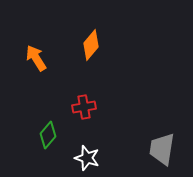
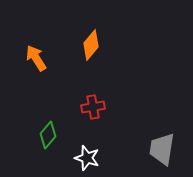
red cross: moved 9 px right
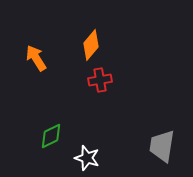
red cross: moved 7 px right, 27 px up
green diamond: moved 3 px right, 1 px down; rotated 24 degrees clockwise
gray trapezoid: moved 3 px up
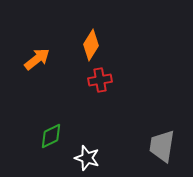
orange diamond: rotated 8 degrees counterclockwise
orange arrow: moved 1 px right, 1 px down; rotated 84 degrees clockwise
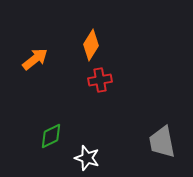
orange arrow: moved 2 px left
gray trapezoid: moved 4 px up; rotated 20 degrees counterclockwise
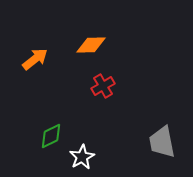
orange diamond: rotated 56 degrees clockwise
red cross: moved 3 px right, 6 px down; rotated 20 degrees counterclockwise
white star: moved 5 px left, 1 px up; rotated 25 degrees clockwise
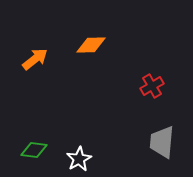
red cross: moved 49 px right
green diamond: moved 17 px left, 14 px down; rotated 32 degrees clockwise
gray trapezoid: rotated 16 degrees clockwise
white star: moved 3 px left, 2 px down
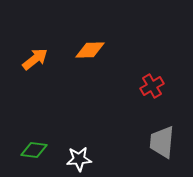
orange diamond: moved 1 px left, 5 px down
white star: rotated 25 degrees clockwise
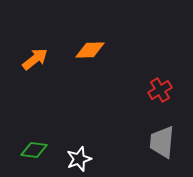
red cross: moved 8 px right, 4 px down
white star: rotated 15 degrees counterclockwise
